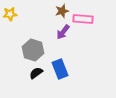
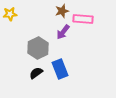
gray hexagon: moved 5 px right, 2 px up; rotated 15 degrees clockwise
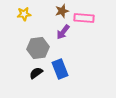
yellow star: moved 14 px right
pink rectangle: moved 1 px right, 1 px up
gray hexagon: rotated 20 degrees clockwise
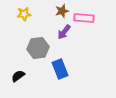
purple arrow: moved 1 px right
black semicircle: moved 18 px left, 3 px down
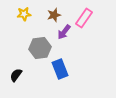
brown star: moved 8 px left, 4 px down
pink rectangle: rotated 60 degrees counterclockwise
gray hexagon: moved 2 px right
black semicircle: moved 2 px left, 1 px up; rotated 16 degrees counterclockwise
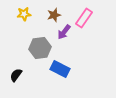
blue rectangle: rotated 42 degrees counterclockwise
